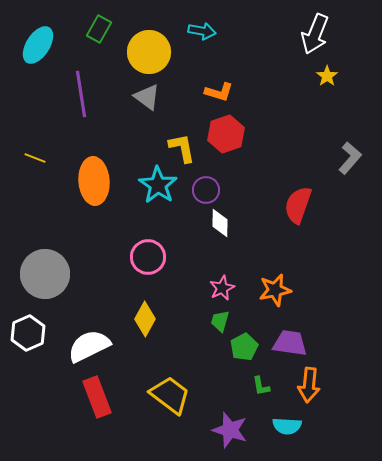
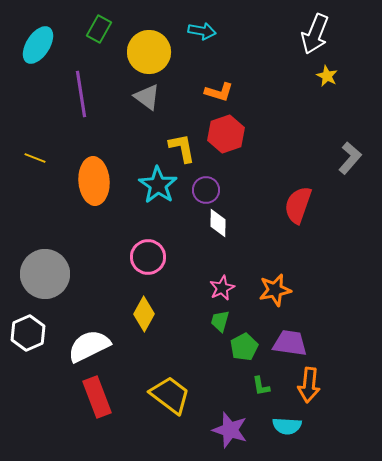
yellow star: rotated 10 degrees counterclockwise
white diamond: moved 2 px left
yellow diamond: moved 1 px left, 5 px up
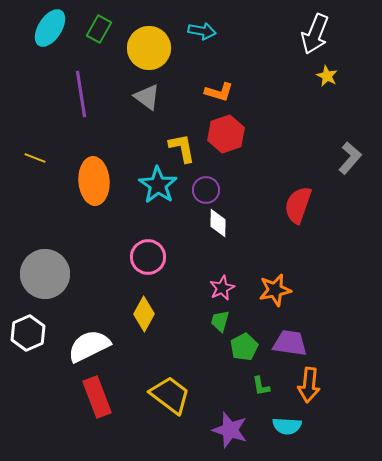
cyan ellipse: moved 12 px right, 17 px up
yellow circle: moved 4 px up
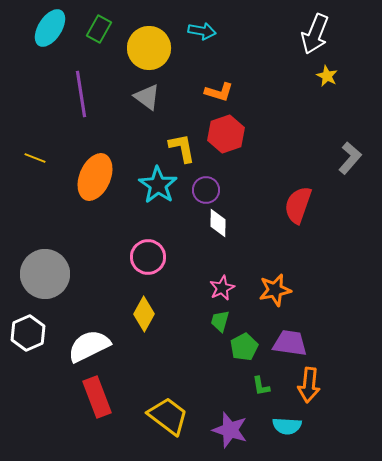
orange ellipse: moved 1 px right, 4 px up; rotated 27 degrees clockwise
yellow trapezoid: moved 2 px left, 21 px down
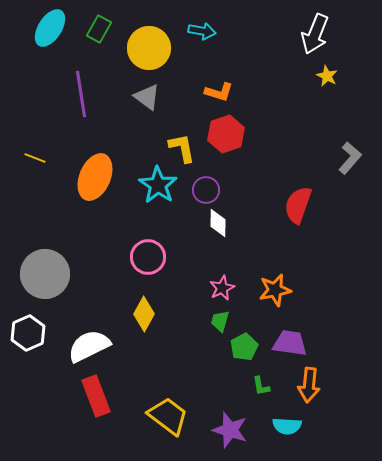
red rectangle: moved 1 px left, 1 px up
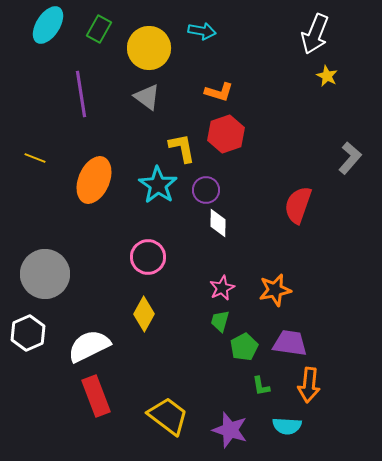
cyan ellipse: moved 2 px left, 3 px up
orange ellipse: moved 1 px left, 3 px down
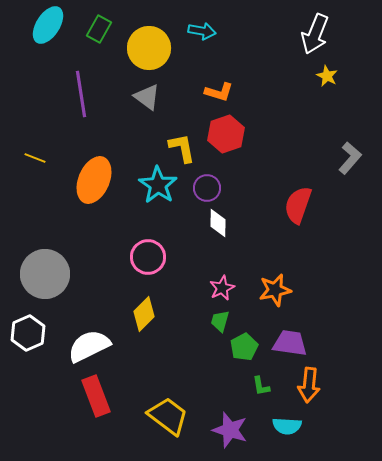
purple circle: moved 1 px right, 2 px up
yellow diamond: rotated 16 degrees clockwise
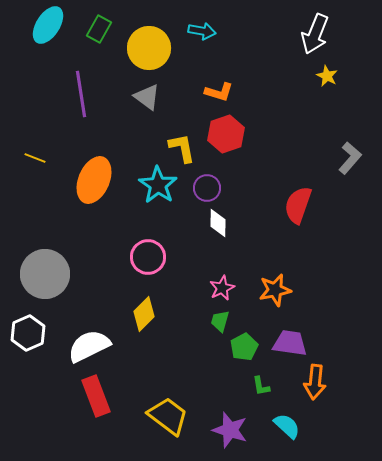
orange arrow: moved 6 px right, 3 px up
cyan semicircle: rotated 140 degrees counterclockwise
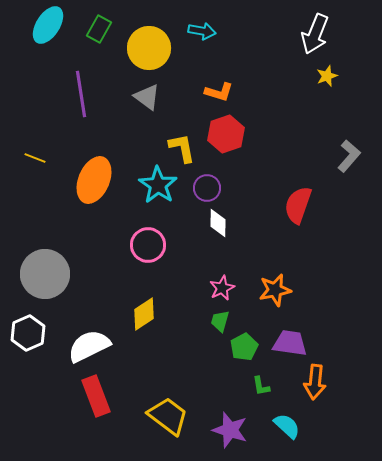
yellow star: rotated 25 degrees clockwise
gray L-shape: moved 1 px left, 2 px up
pink circle: moved 12 px up
yellow diamond: rotated 12 degrees clockwise
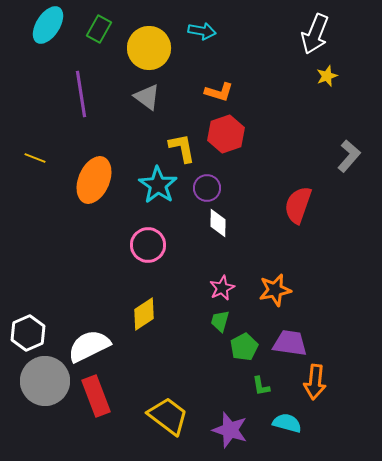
gray circle: moved 107 px down
cyan semicircle: moved 3 px up; rotated 28 degrees counterclockwise
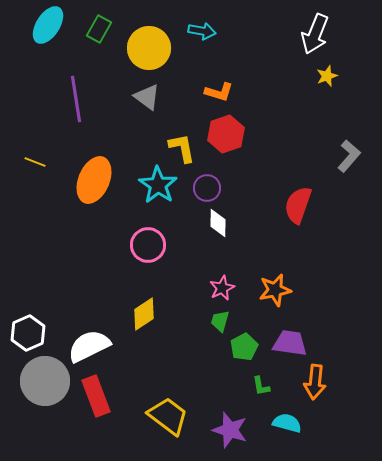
purple line: moved 5 px left, 5 px down
yellow line: moved 4 px down
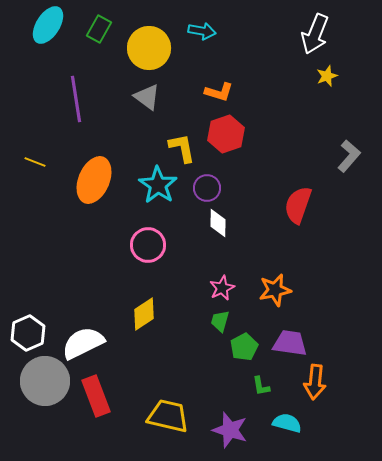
white semicircle: moved 6 px left, 3 px up
yellow trapezoid: rotated 24 degrees counterclockwise
